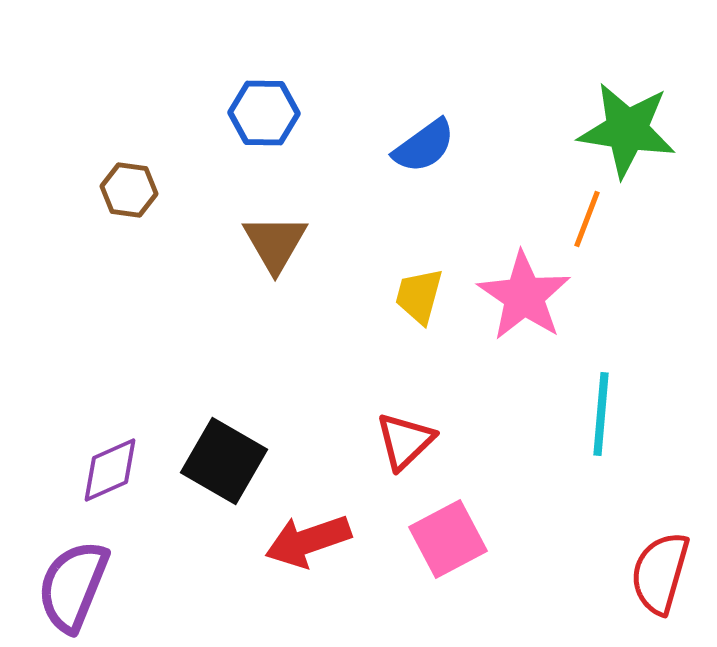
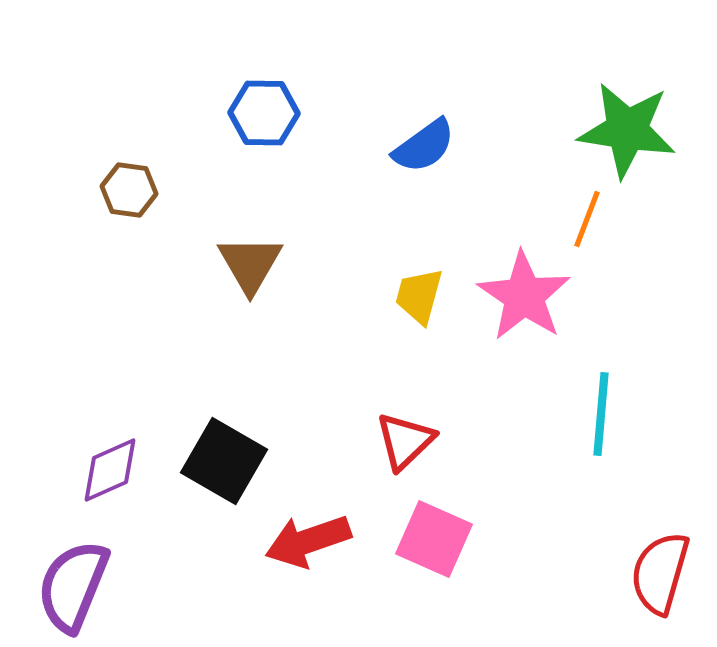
brown triangle: moved 25 px left, 21 px down
pink square: moved 14 px left; rotated 38 degrees counterclockwise
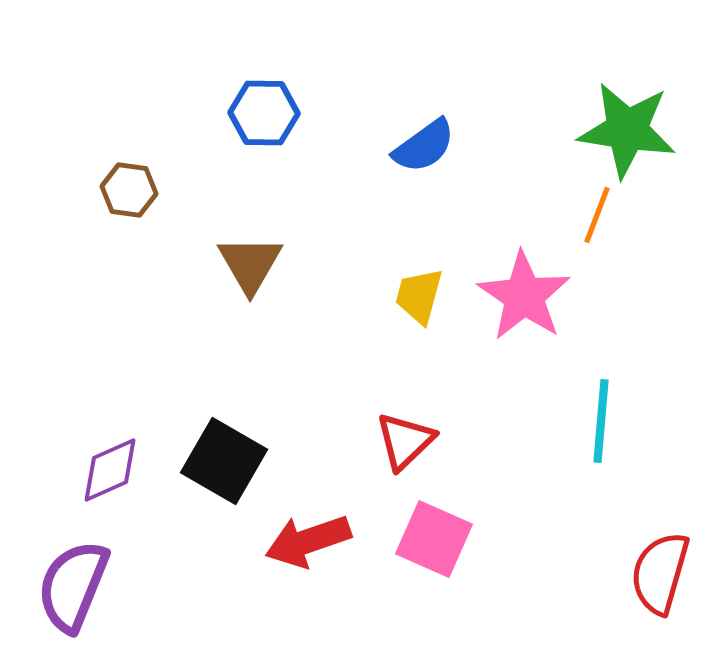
orange line: moved 10 px right, 4 px up
cyan line: moved 7 px down
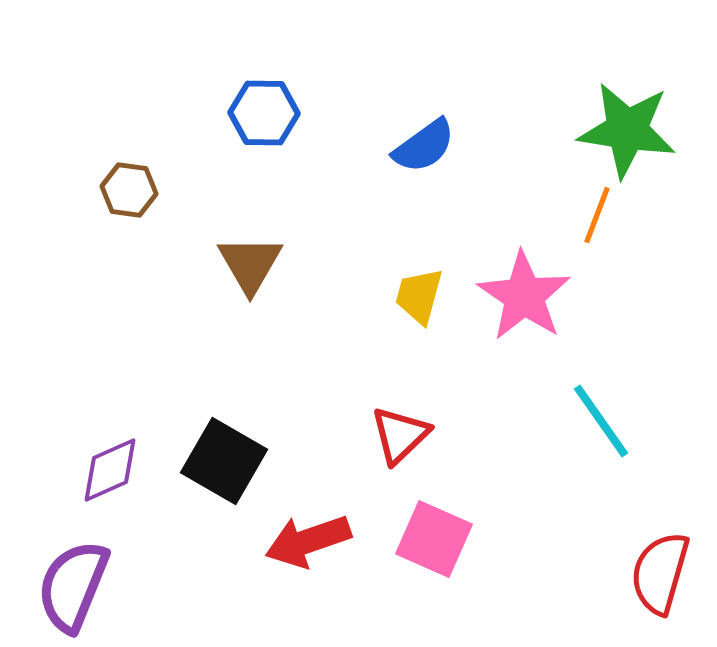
cyan line: rotated 40 degrees counterclockwise
red triangle: moved 5 px left, 6 px up
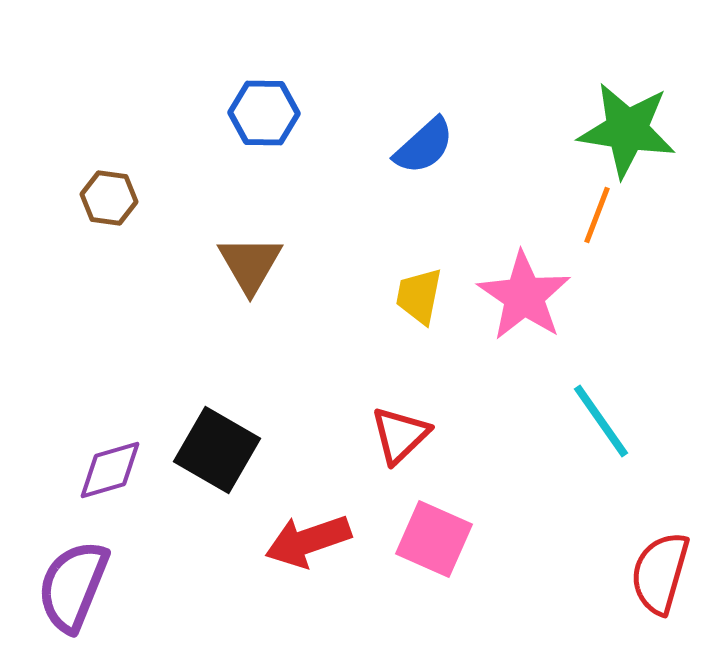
blue semicircle: rotated 6 degrees counterclockwise
brown hexagon: moved 20 px left, 8 px down
yellow trapezoid: rotated 4 degrees counterclockwise
black square: moved 7 px left, 11 px up
purple diamond: rotated 8 degrees clockwise
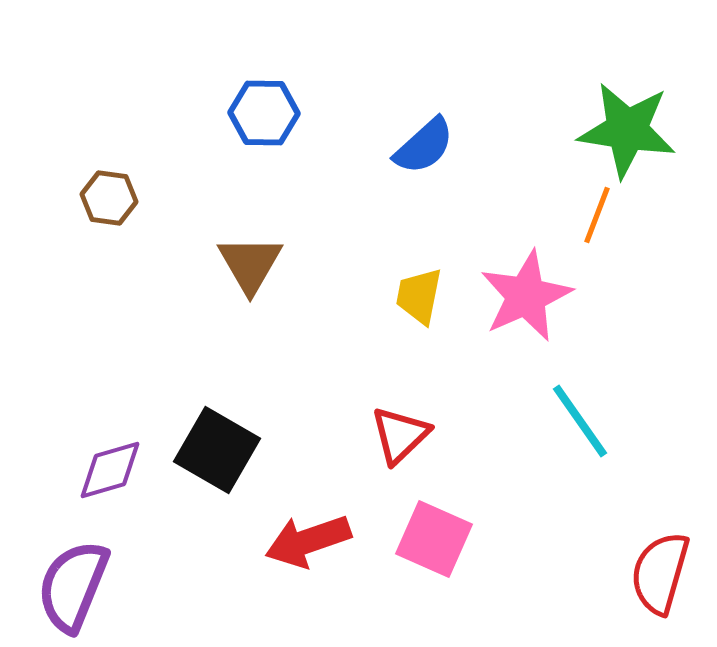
pink star: moved 2 px right; rotated 14 degrees clockwise
cyan line: moved 21 px left
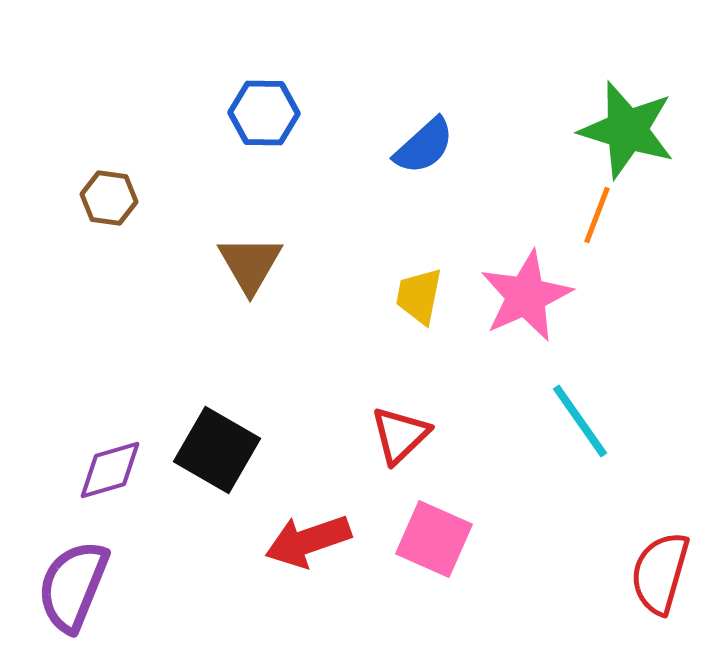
green star: rotated 8 degrees clockwise
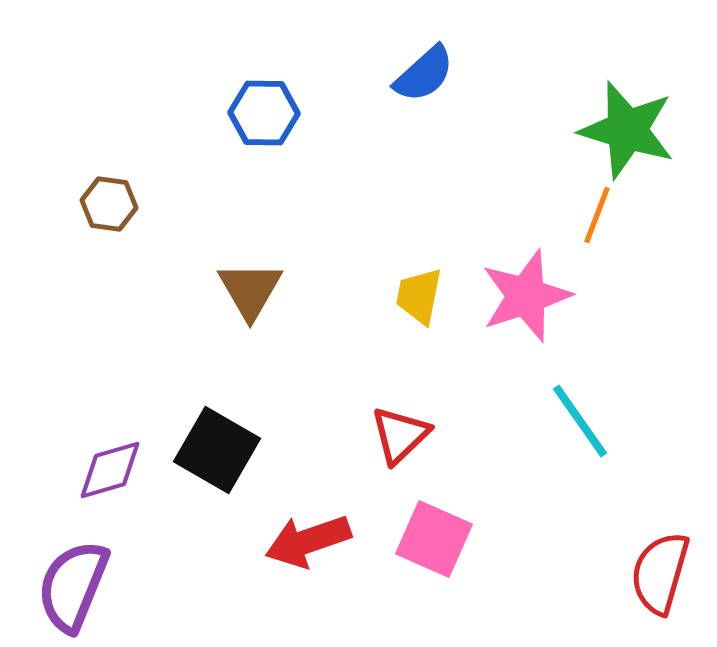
blue semicircle: moved 72 px up
brown hexagon: moved 6 px down
brown triangle: moved 26 px down
pink star: rotated 6 degrees clockwise
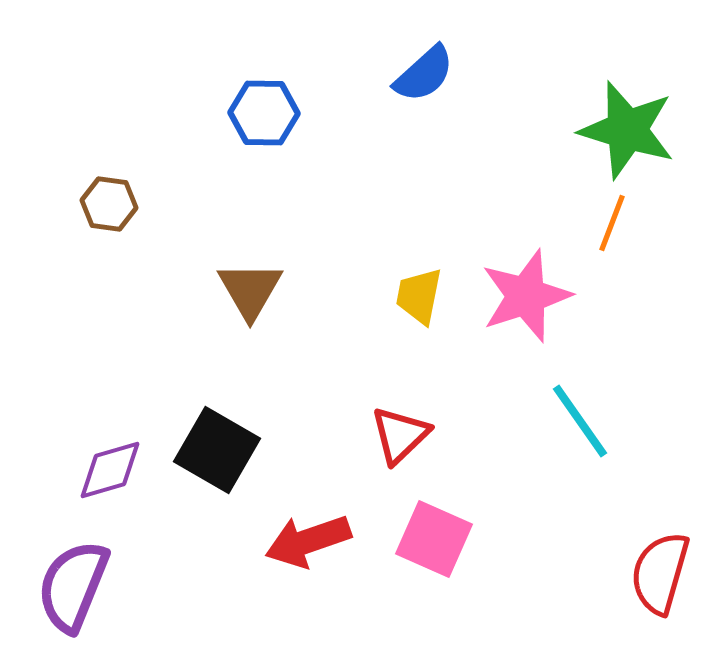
orange line: moved 15 px right, 8 px down
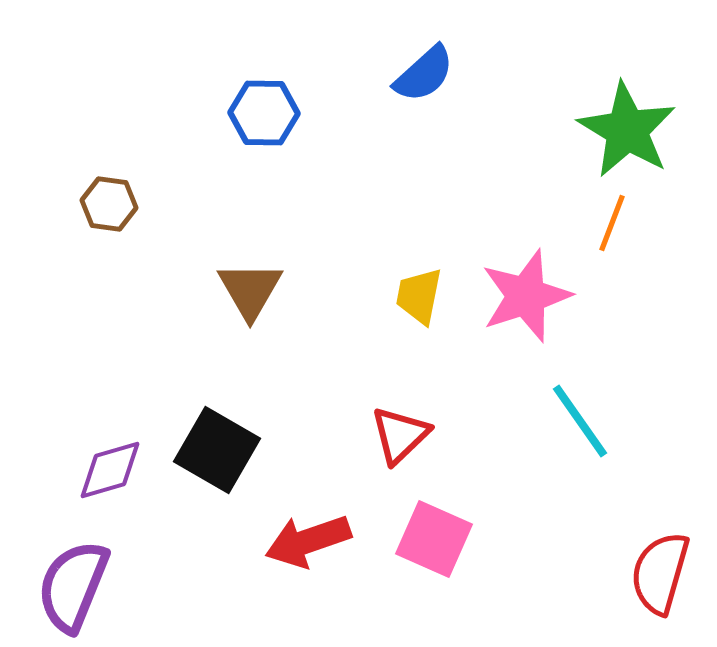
green star: rotated 14 degrees clockwise
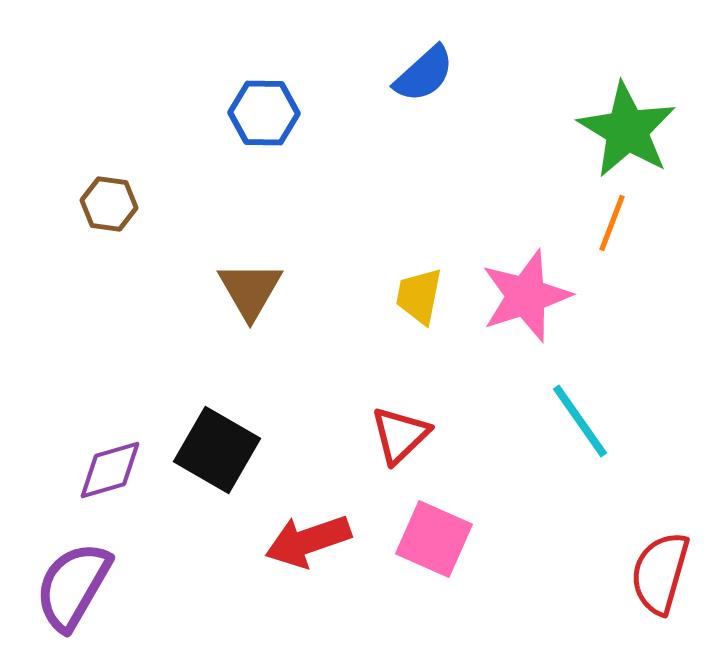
purple semicircle: rotated 8 degrees clockwise
